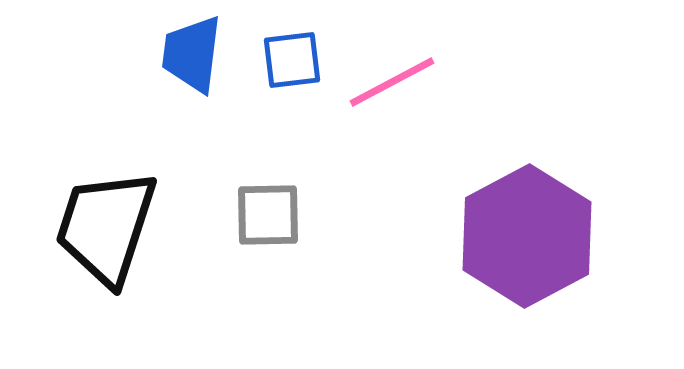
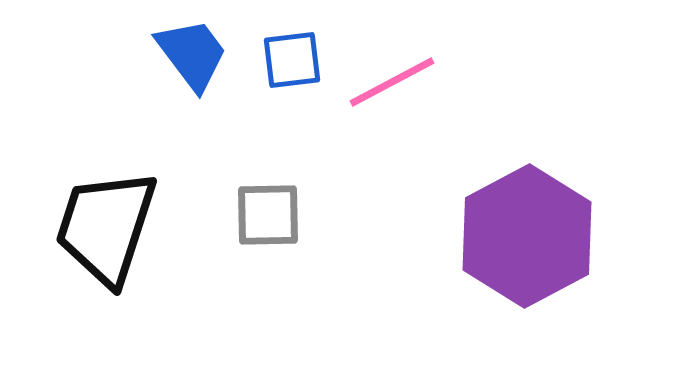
blue trapezoid: rotated 136 degrees clockwise
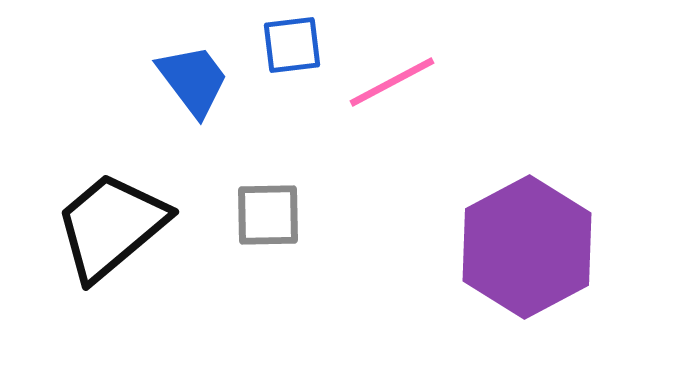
blue trapezoid: moved 1 px right, 26 px down
blue square: moved 15 px up
black trapezoid: moved 5 px right, 1 px up; rotated 32 degrees clockwise
purple hexagon: moved 11 px down
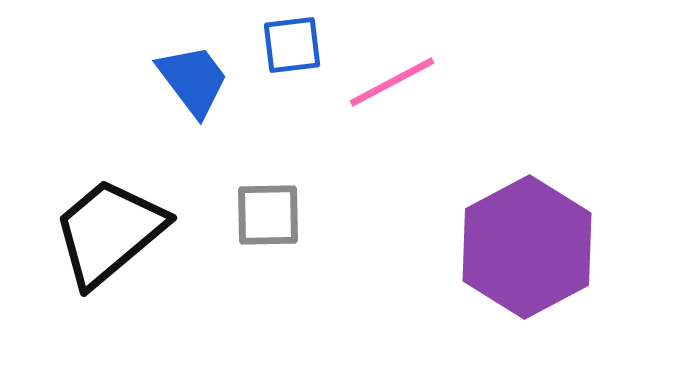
black trapezoid: moved 2 px left, 6 px down
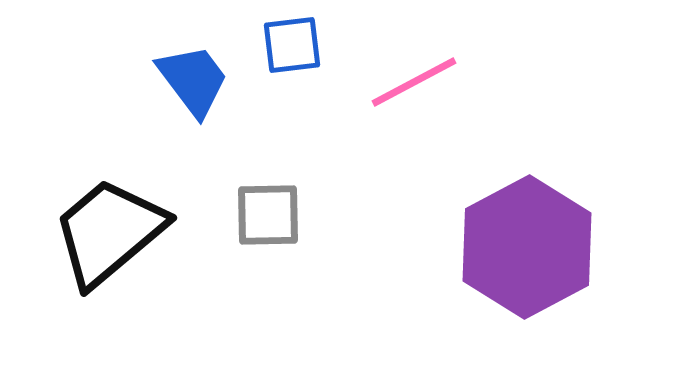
pink line: moved 22 px right
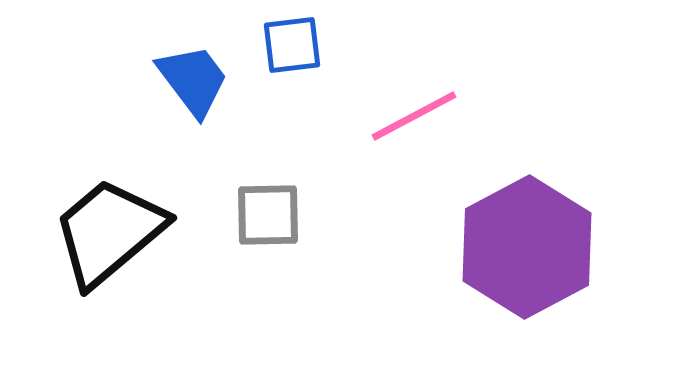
pink line: moved 34 px down
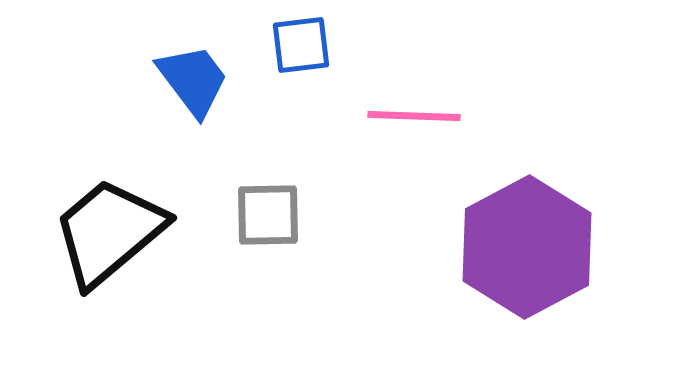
blue square: moved 9 px right
pink line: rotated 30 degrees clockwise
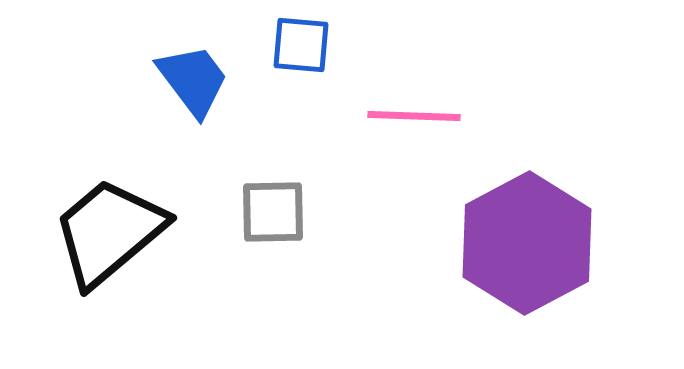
blue square: rotated 12 degrees clockwise
gray square: moved 5 px right, 3 px up
purple hexagon: moved 4 px up
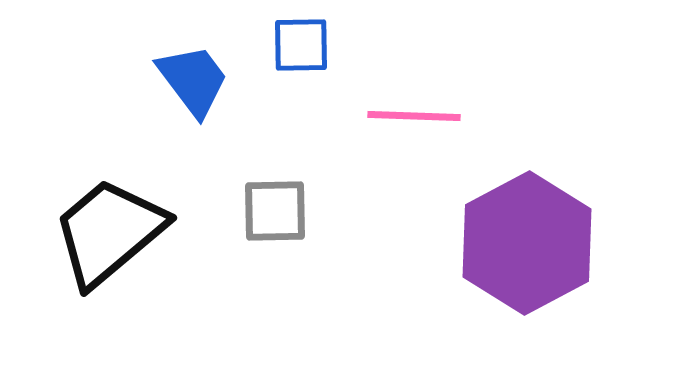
blue square: rotated 6 degrees counterclockwise
gray square: moved 2 px right, 1 px up
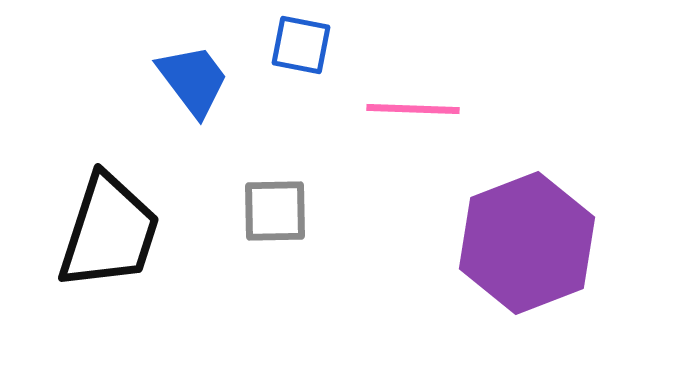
blue square: rotated 12 degrees clockwise
pink line: moved 1 px left, 7 px up
black trapezoid: rotated 148 degrees clockwise
purple hexagon: rotated 7 degrees clockwise
